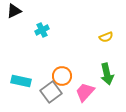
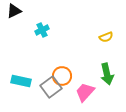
gray square: moved 5 px up
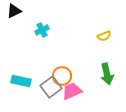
yellow semicircle: moved 2 px left, 1 px up
pink trapezoid: moved 13 px left, 1 px up; rotated 25 degrees clockwise
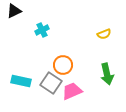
yellow semicircle: moved 2 px up
orange circle: moved 1 px right, 11 px up
gray square: moved 4 px up; rotated 20 degrees counterclockwise
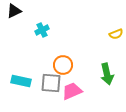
yellow semicircle: moved 12 px right
gray square: rotated 30 degrees counterclockwise
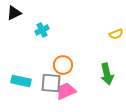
black triangle: moved 2 px down
pink trapezoid: moved 6 px left
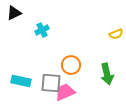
orange circle: moved 8 px right
pink trapezoid: moved 1 px left, 1 px down
